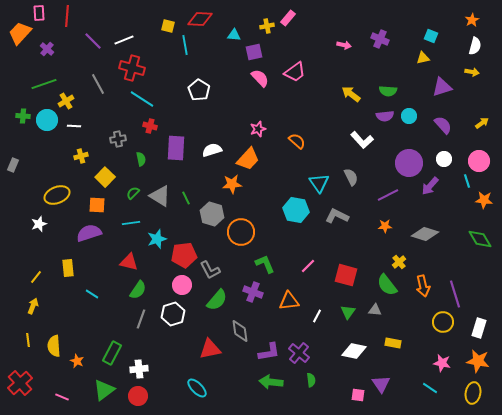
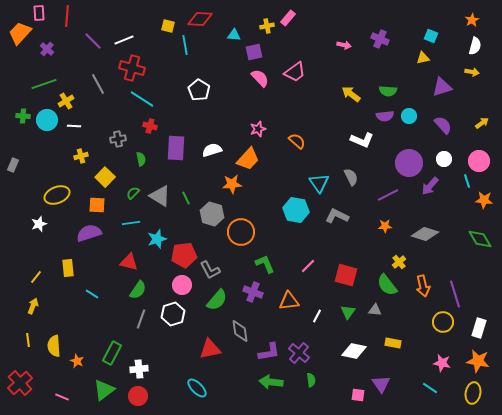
white L-shape at (362, 140): rotated 25 degrees counterclockwise
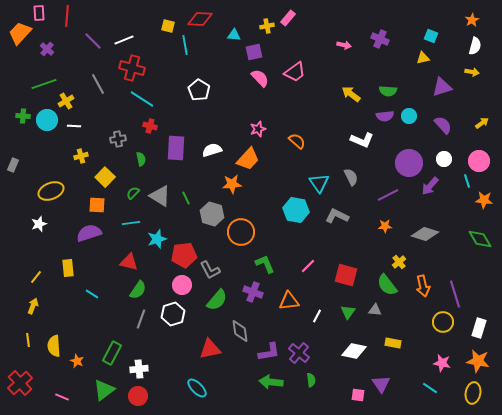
yellow ellipse at (57, 195): moved 6 px left, 4 px up
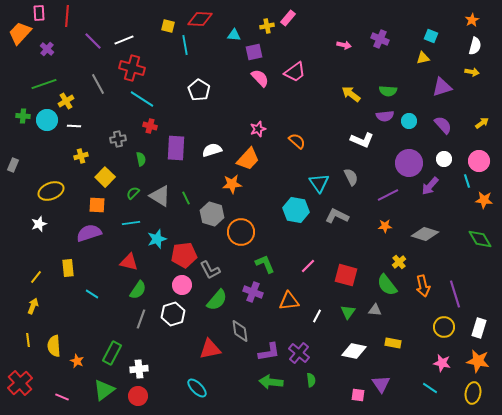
cyan circle at (409, 116): moved 5 px down
yellow circle at (443, 322): moved 1 px right, 5 px down
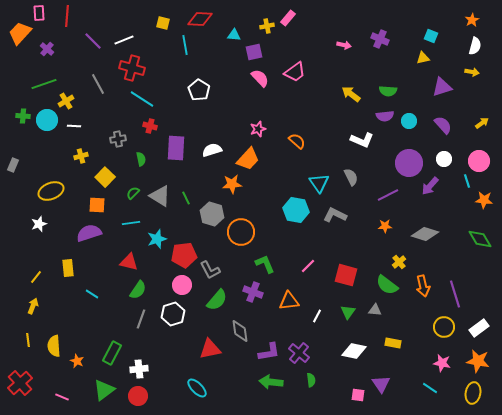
yellow square at (168, 26): moved 5 px left, 3 px up
gray L-shape at (337, 216): moved 2 px left, 1 px up
green semicircle at (387, 285): rotated 15 degrees counterclockwise
white rectangle at (479, 328): rotated 36 degrees clockwise
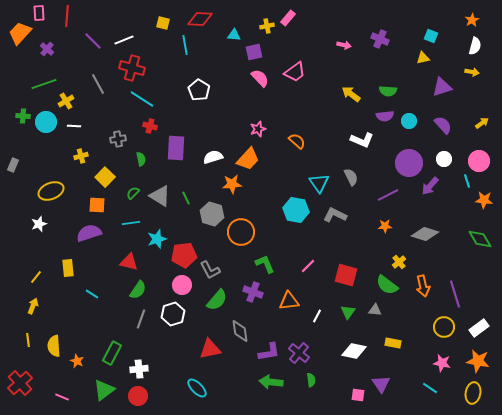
cyan circle at (47, 120): moved 1 px left, 2 px down
white semicircle at (212, 150): moved 1 px right, 7 px down
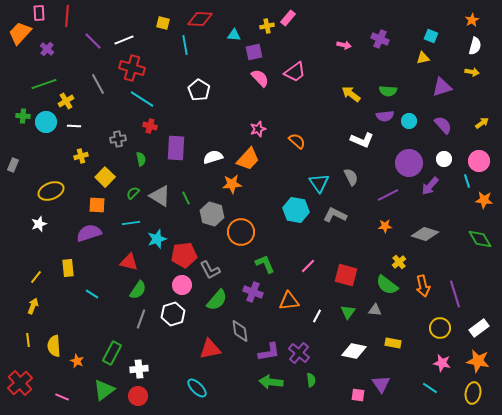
yellow circle at (444, 327): moved 4 px left, 1 px down
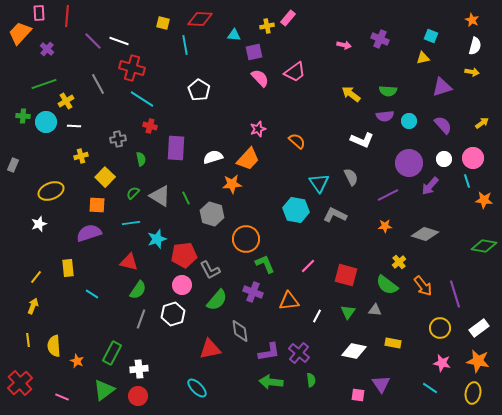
orange star at (472, 20): rotated 16 degrees counterclockwise
white line at (124, 40): moved 5 px left, 1 px down; rotated 42 degrees clockwise
pink circle at (479, 161): moved 6 px left, 3 px up
orange circle at (241, 232): moved 5 px right, 7 px down
green diamond at (480, 239): moved 4 px right, 7 px down; rotated 50 degrees counterclockwise
orange arrow at (423, 286): rotated 25 degrees counterclockwise
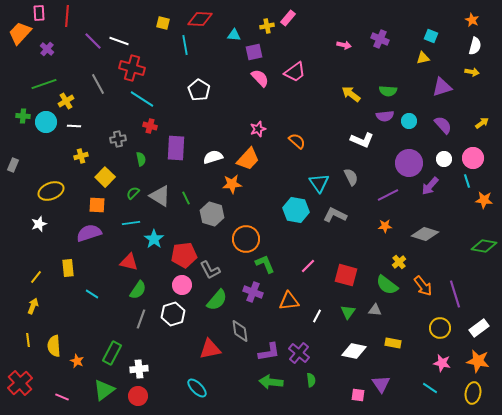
cyan star at (157, 239): moved 3 px left; rotated 18 degrees counterclockwise
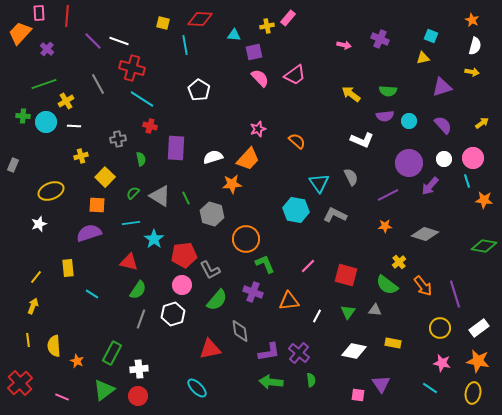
pink trapezoid at (295, 72): moved 3 px down
